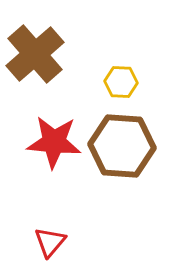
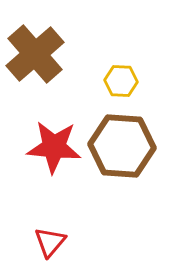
yellow hexagon: moved 1 px up
red star: moved 5 px down
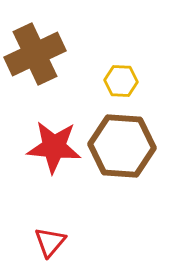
brown cross: rotated 16 degrees clockwise
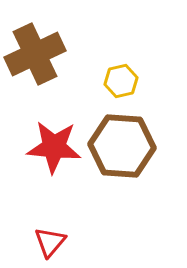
yellow hexagon: rotated 16 degrees counterclockwise
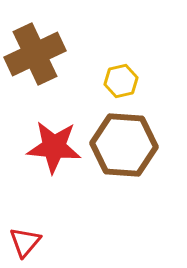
brown hexagon: moved 2 px right, 1 px up
red triangle: moved 25 px left
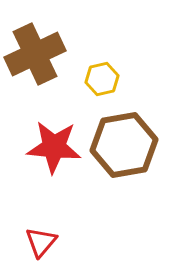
yellow hexagon: moved 19 px left, 2 px up
brown hexagon: rotated 14 degrees counterclockwise
red triangle: moved 16 px right
